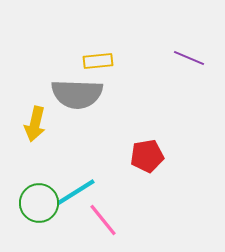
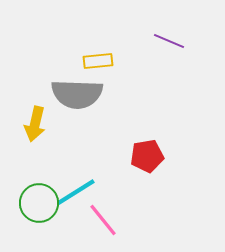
purple line: moved 20 px left, 17 px up
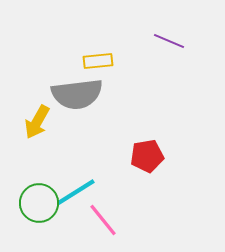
gray semicircle: rotated 9 degrees counterclockwise
yellow arrow: moved 2 px right, 2 px up; rotated 16 degrees clockwise
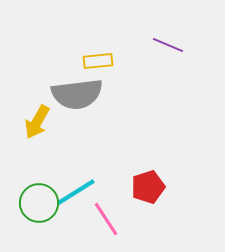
purple line: moved 1 px left, 4 px down
red pentagon: moved 1 px right, 31 px down; rotated 8 degrees counterclockwise
pink line: moved 3 px right, 1 px up; rotated 6 degrees clockwise
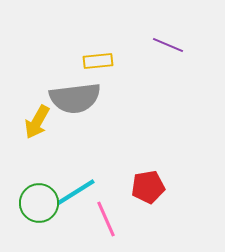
gray semicircle: moved 2 px left, 4 px down
red pentagon: rotated 8 degrees clockwise
pink line: rotated 9 degrees clockwise
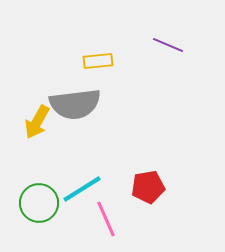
gray semicircle: moved 6 px down
cyan line: moved 6 px right, 3 px up
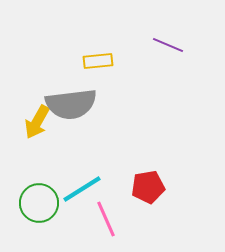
gray semicircle: moved 4 px left
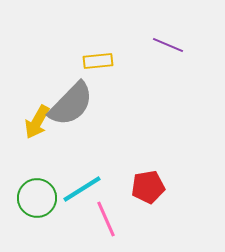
gray semicircle: rotated 39 degrees counterclockwise
green circle: moved 2 px left, 5 px up
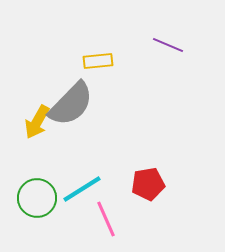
red pentagon: moved 3 px up
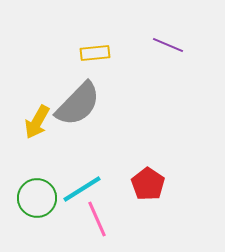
yellow rectangle: moved 3 px left, 8 px up
gray semicircle: moved 7 px right
red pentagon: rotated 28 degrees counterclockwise
pink line: moved 9 px left
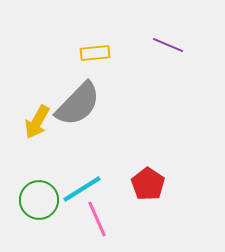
green circle: moved 2 px right, 2 px down
